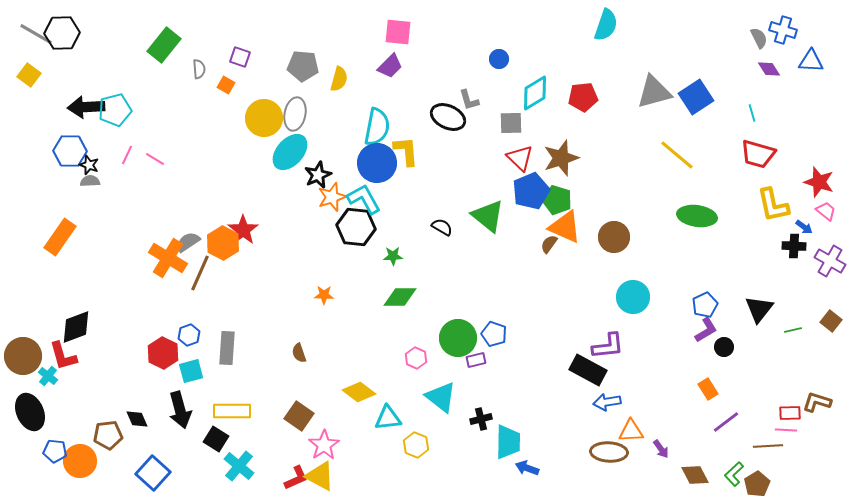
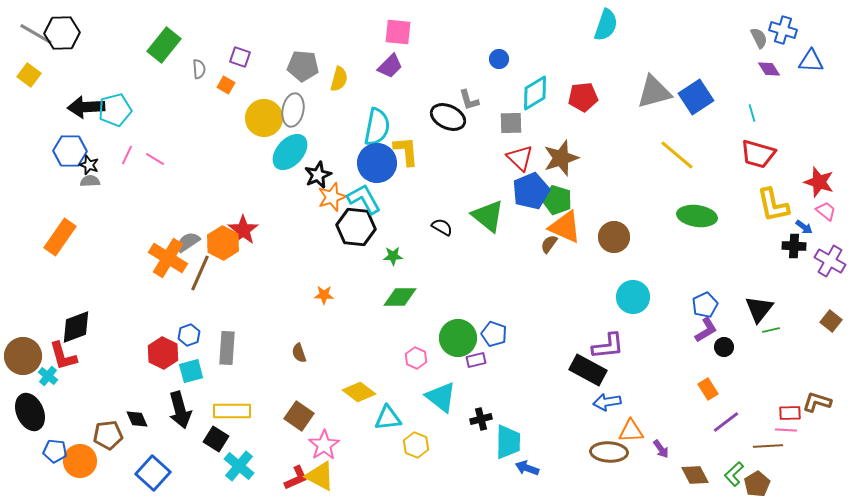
gray ellipse at (295, 114): moved 2 px left, 4 px up
green line at (793, 330): moved 22 px left
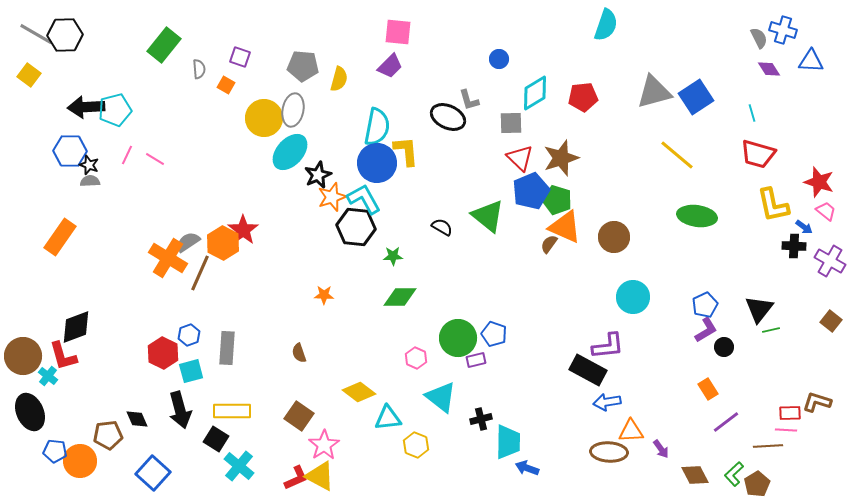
black hexagon at (62, 33): moved 3 px right, 2 px down
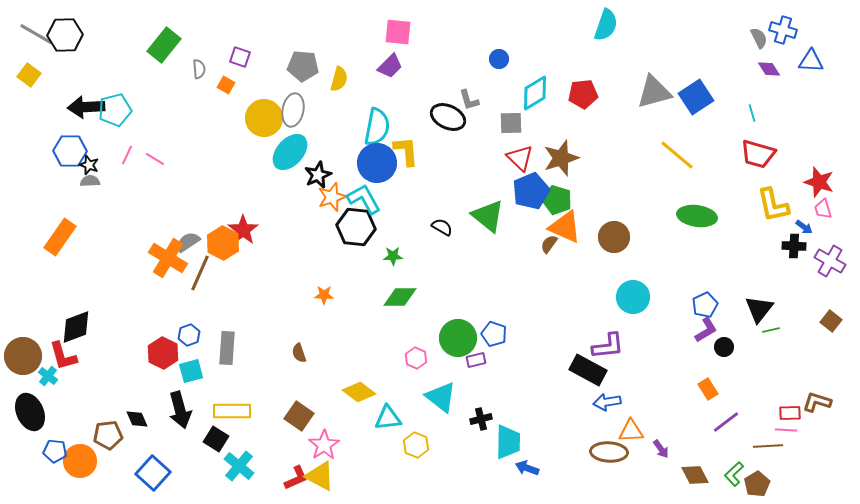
red pentagon at (583, 97): moved 3 px up
pink trapezoid at (826, 211): moved 3 px left, 2 px up; rotated 145 degrees counterclockwise
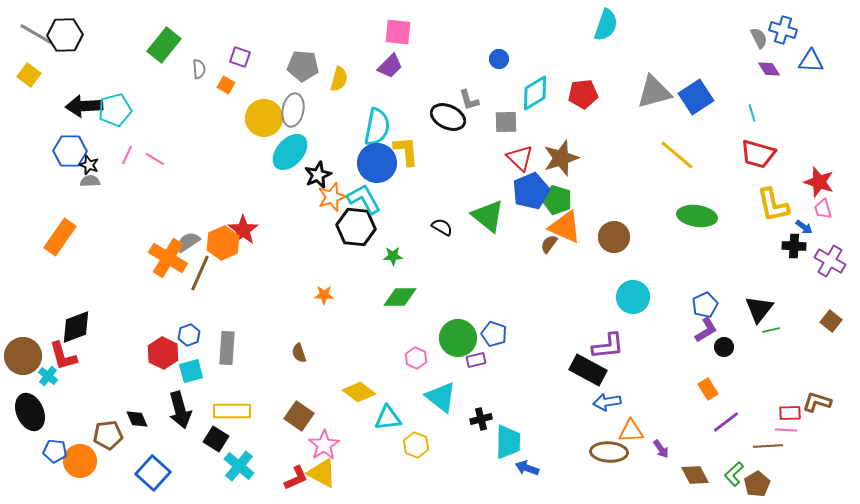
black arrow at (86, 107): moved 2 px left, 1 px up
gray square at (511, 123): moved 5 px left, 1 px up
orange hexagon at (223, 243): rotated 8 degrees clockwise
yellow triangle at (320, 476): moved 2 px right, 3 px up
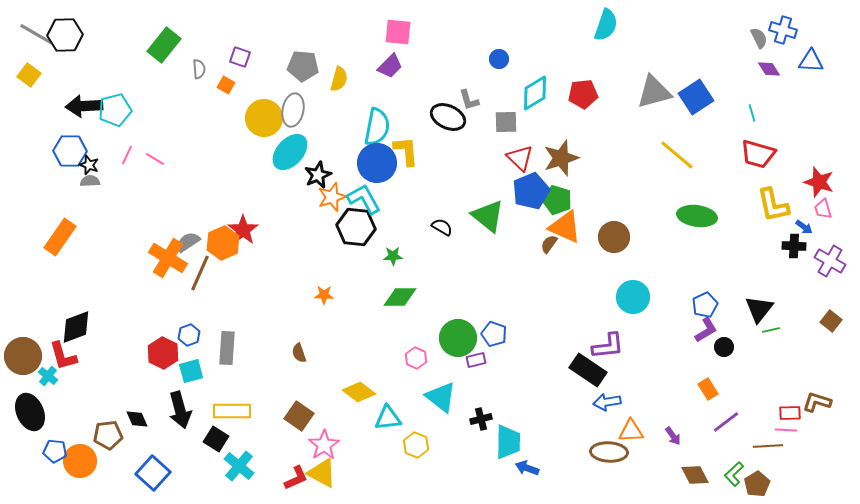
black rectangle at (588, 370): rotated 6 degrees clockwise
purple arrow at (661, 449): moved 12 px right, 13 px up
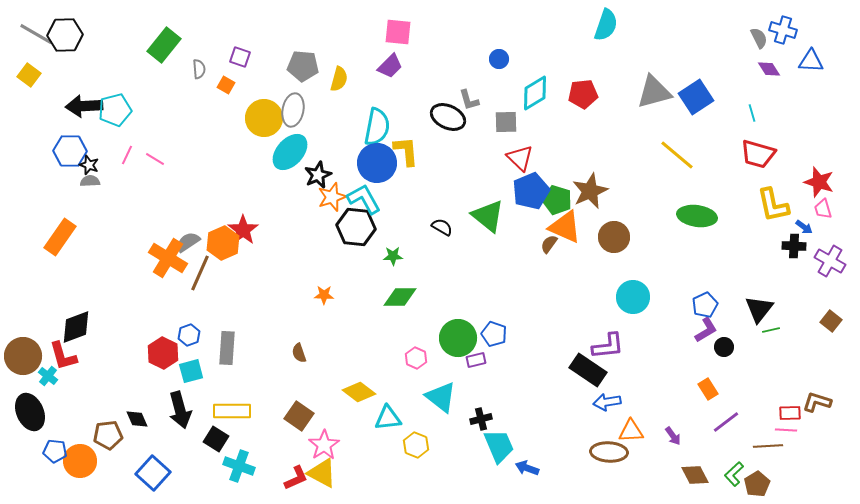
brown star at (561, 158): moved 29 px right, 33 px down; rotated 6 degrees counterclockwise
cyan trapezoid at (508, 442): moved 9 px left, 4 px down; rotated 24 degrees counterclockwise
cyan cross at (239, 466): rotated 20 degrees counterclockwise
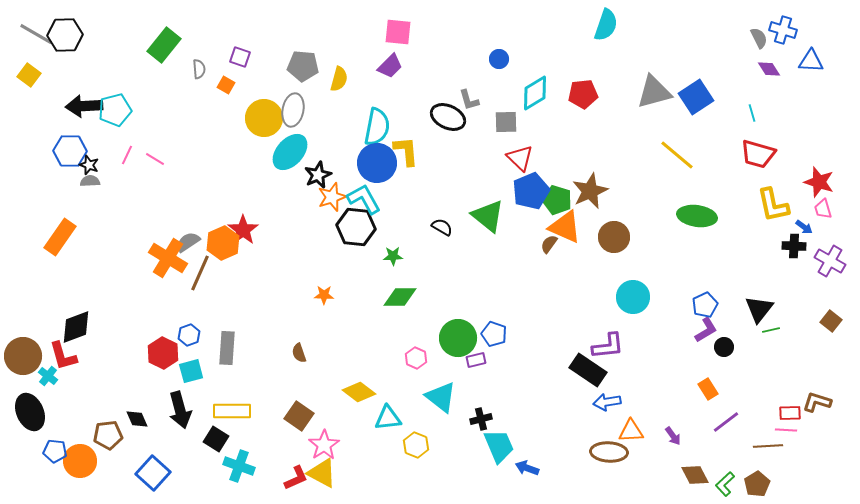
green L-shape at (734, 474): moved 9 px left, 10 px down
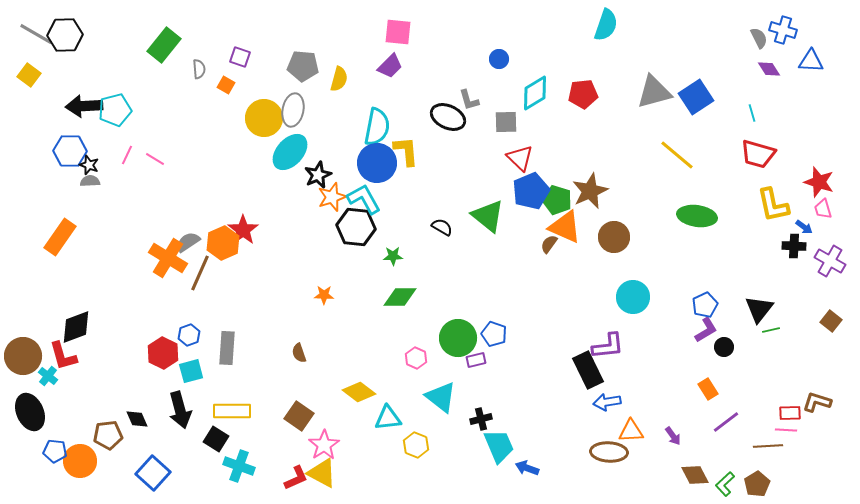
black rectangle at (588, 370): rotated 30 degrees clockwise
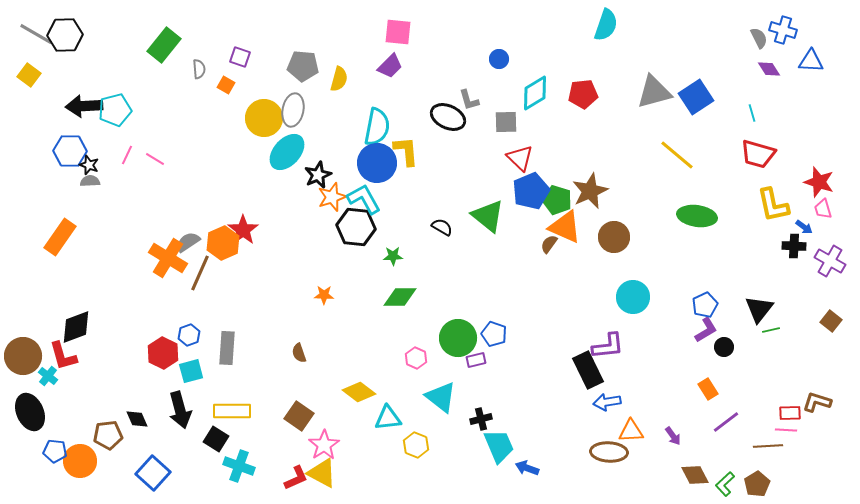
cyan ellipse at (290, 152): moved 3 px left
